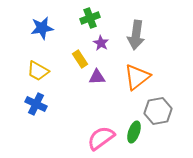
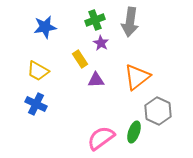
green cross: moved 5 px right, 2 px down
blue star: moved 3 px right, 1 px up
gray arrow: moved 6 px left, 13 px up
purple triangle: moved 1 px left, 3 px down
gray hexagon: rotated 24 degrees counterclockwise
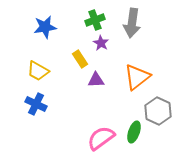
gray arrow: moved 2 px right, 1 px down
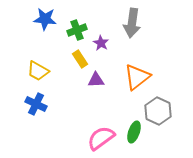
green cross: moved 18 px left, 10 px down
blue star: moved 8 px up; rotated 15 degrees clockwise
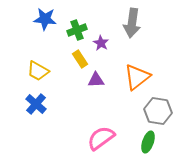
blue cross: rotated 15 degrees clockwise
gray hexagon: rotated 16 degrees counterclockwise
green ellipse: moved 14 px right, 10 px down
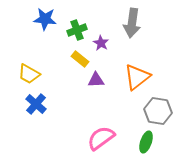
yellow rectangle: rotated 18 degrees counterclockwise
yellow trapezoid: moved 9 px left, 3 px down
green ellipse: moved 2 px left
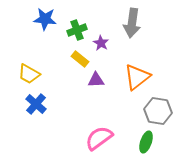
pink semicircle: moved 2 px left
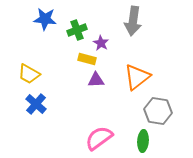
gray arrow: moved 1 px right, 2 px up
yellow rectangle: moved 7 px right; rotated 24 degrees counterclockwise
green ellipse: moved 3 px left, 1 px up; rotated 15 degrees counterclockwise
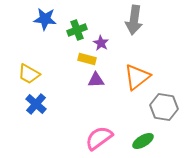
gray arrow: moved 1 px right, 1 px up
gray hexagon: moved 6 px right, 4 px up
green ellipse: rotated 55 degrees clockwise
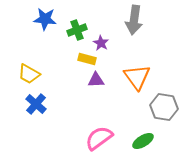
orange triangle: rotated 28 degrees counterclockwise
